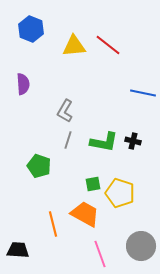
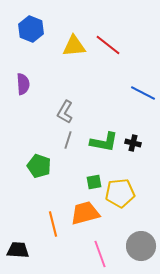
blue line: rotated 15 degrees clockwise
gray L-shape: moved 1 px down
black cross: moved 2 px down
green square: moved 1 px right, 2 px up
yellow pentagon: rotated 24 degrees counterclockwise
orange trapezoid: moved 1 px up; rotated 44 degrees counterclockwise
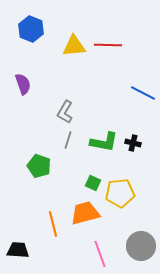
red line: rotated 36 degrees counterclockwise
purple semicircle: rotated 15 degrees counterclockwise
green square: moved 1 px left, 1 px down; rotated 35 degrees clockwise
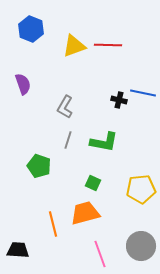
yellow triangle: rotated 15 degrees counterclockwise
blue line: rotated 15 degrees counterclockwise
gray L-shape: moved 5 px up
black cross: moved 14 px left, 43 px up
yellow pentagon: moved 21 px right, 4 px up
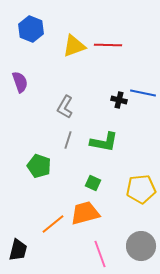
purple semicircle: moved 3 px left, 2 px up
orange line: rotated 65 degrees clockwise
black trapezoid: rotated 100 degrees clockwise
